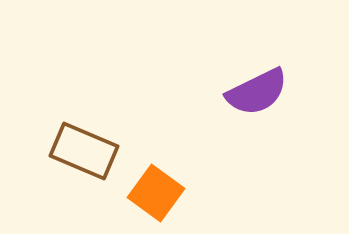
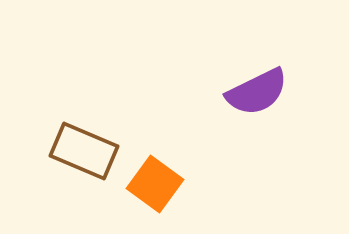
orange square: moved 1 px left, 9 px up
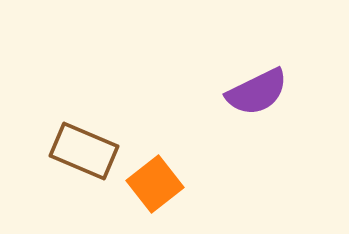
orange square: rotated 16 degrees clockwise
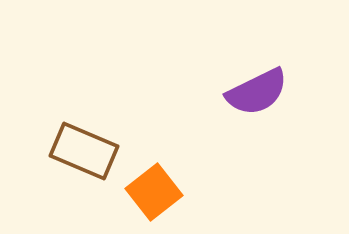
orange square: moved 1 px left, 8 px down
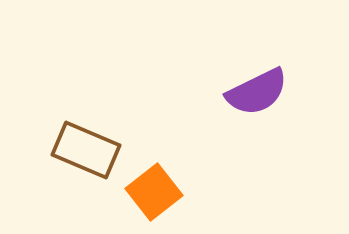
brown rectangle: moved 2 px right, 1 px up
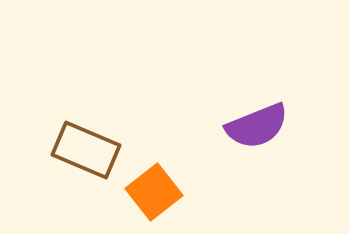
purple semicircle: moved 34 px down; rotated 4 degrees clockwise
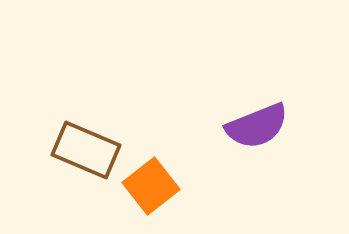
orange square: moved 3 px left, 6 px up
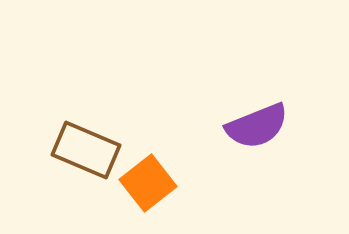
orange square: moved 3 px left, 3 px up
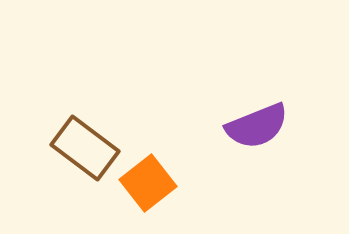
brown rectangle: moved 1 px left, 2 px up; rotated 14 degrees clockwise
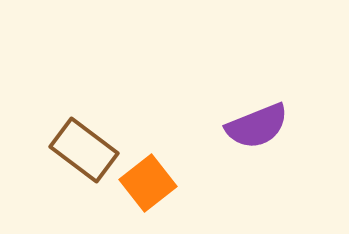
brown rectangle: moved 1 px left, 2 px down
